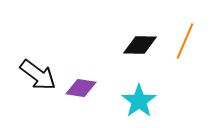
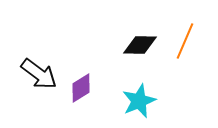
black arrow: moved 1 px right, 1 px up
purple diamond: rotated 40 degrees counterclockwise
cyan star: rotated 12 degrees clockwise
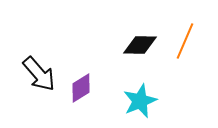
black arrow: rotated 12 degrees clockwise
cyan star: moved 1 px right
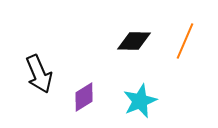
black diamond: moved 6 px left, 4 px up
black arrow: rotated 18 degrees clockwise
purple diamond: moved 3 px right, 9 px down
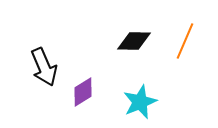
black arrow: moved 5 px right, 7 px up
purple diamond: moved 1 px left, 5 px up
cyan star: moved 1 px down
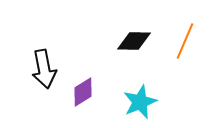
black arrow: moved 2 px down; rotated 12 degrees clockwise
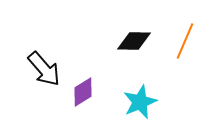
black arrow: rotated 30 degrees counterclockwise
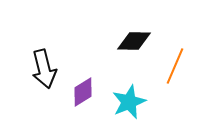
orange line: moved 10 px left, 25 px down
black arrow: rotated 27 degrees clockwise
cyan star: moved 11 px left
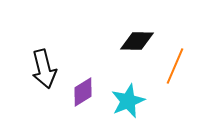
black diamond: moved 3 px right
cyan star: moved 1 px left, 1 px up
